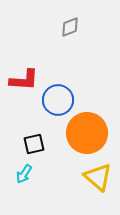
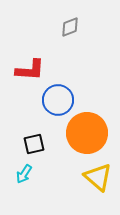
red L-shape: moved 6 px right, 10 px up
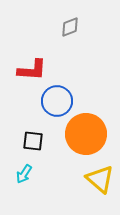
red L-shape: moved 2 px right
blue circle: moved 1 px left, 1 px down
orange circle: moved 1 px left, 1 px down
black square: moved 1 px left, 3 px up; rotated 20 degrees clockwise
yellow triangle: moved 2 px right, 2 px down
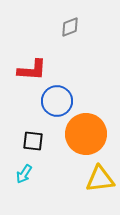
yellow triangle: rotated 48 degrees counterclockwise
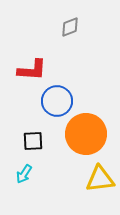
black square: rotated 10 degrees counterclockwise
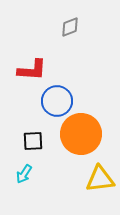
orange circle: moved 5 px left
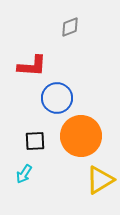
red L-shape: moved 4 px up
blue circle: moved 3 px up
orange circle: moved 2 px down
black square: moved 2 px right
yellow triangle: moved 1 px down; rotated 24 degrees counterclockwise
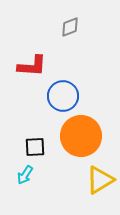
blue circle: moved 6 px right, 2 px up
black square: moved 6 px down
cyan arrow: moved 1 px right, 1 px down
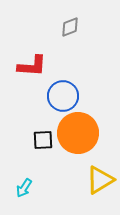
orange circle: moved 3 px left, 3 px up
black square: moved 8 px right, 7 px up
cyan arrow: moved 1 px left, 13 px down
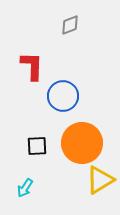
gray diamond: moved 2 px up
red L-shape: rotated 92 degrees counterclockwise
orange circle: moved 4 px right, 10 px down
black square: moved 6 px left, 6 px down
cyan arrow: moved 1 px right
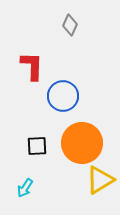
gray diamond: rotated 45 degrees counterclockwise
